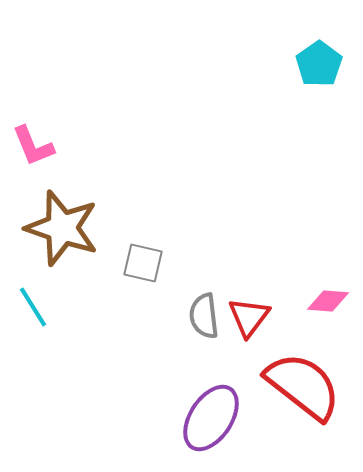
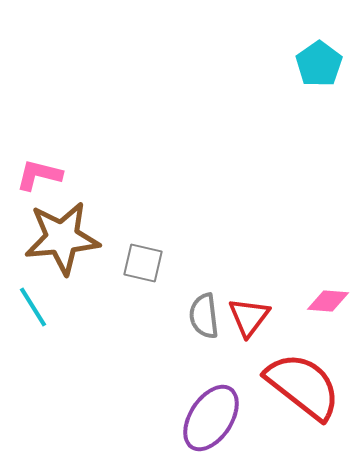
pink L-shape: moved 6 px right, 29 px down; rotated 126 degrees clockwise
brown star: moved 10 px down; rotated 24 degrees counterclockwise
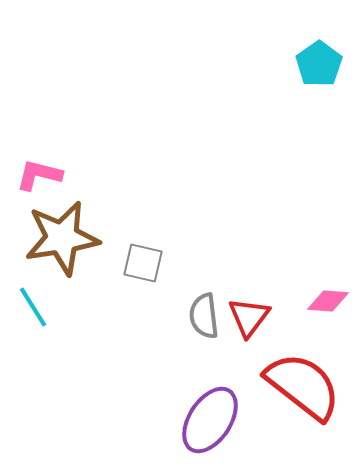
brown star: rotated 4 degrees counterclockwise
purple ellipse: moved 1 px left, 2 px down
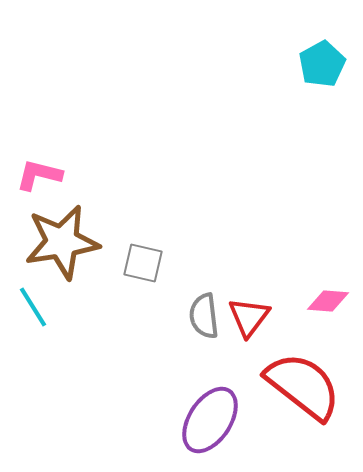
cyan pentagon: moved 3 px right; rotated 6 degrees clockwise
brown star: moved 4 px down
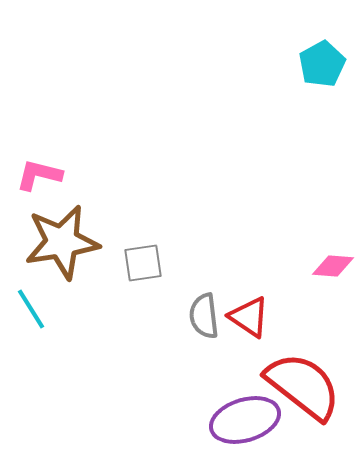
gray square: rotated 21 degrees counterclockwise
pink diamond: moved 5 px right, 35 px up
cyan line: moved 2 px left, 2 px down
red triangle: rotated 33 degrees counterclockwise
purple ellipse: moved 35 px right; rotated 40 degrees clockwise
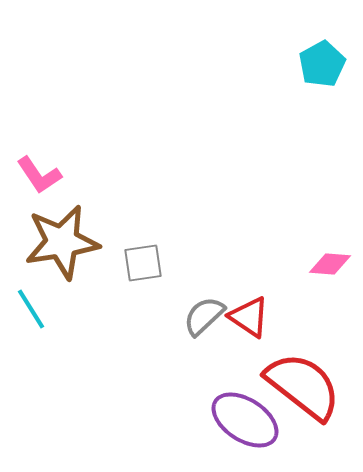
pink L-shape: rotated 138 degrees counterclockwise
pink diamond: moved 3 px left, 2 px up
gray semicircle: rotated 54 degrees clockwise
purple ellipse: rotated 50 degrees clockwise
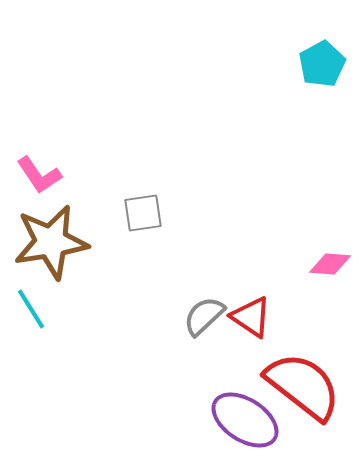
brown star: moved 11 px left
gray square: moved 50 px up
red triangle: moved 2 px right
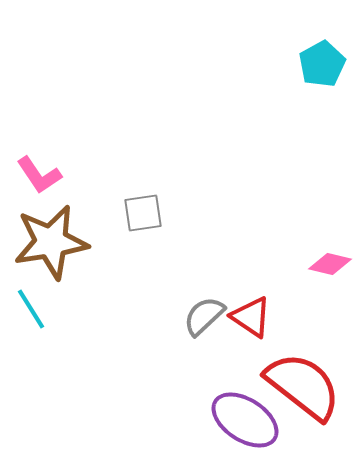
pink diamond: rotated 9 degrees clockwise
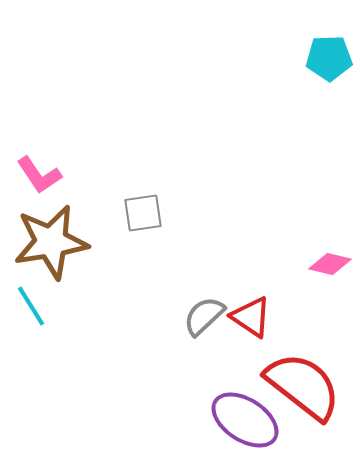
cyan pentagon: moved 7 px right, 6 px up; rotated 27 degrees clockwise
cyan line: moved 3 px up
